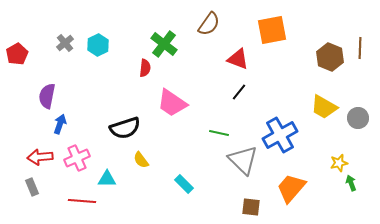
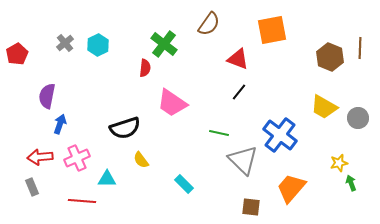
blue cross: rotated 24 degrees counterclockwise
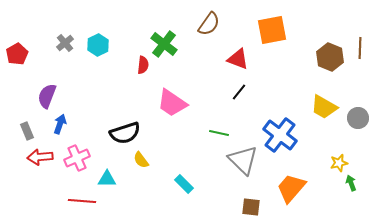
red semicircle: moved 2 px left, 3 px up
purple semicircle: rotated 10 degrees clockwise
black semicircle: moved 5 px down
gray rectangle: moved 5 px left, 56 px up
